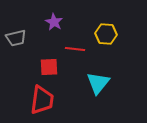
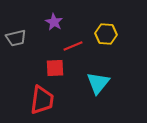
red line: moved 2 px left, 3 px up; rotated 30 degrees counterclockwise
red square: moved 6 px right, 1 px down
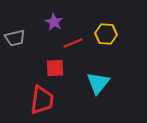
gray trapezoid: moved 1 px left
red line: moved 3 px up
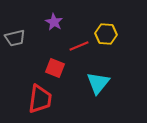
red line: moved 6 px right, 3 px down
red square: rotated 24 degrees clockwise
red trapezoid: moved 2 px left, 1 px up
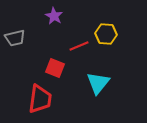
purple star: moved 6 px up
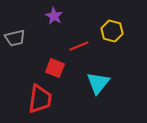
yellow hexagon: moved 6 px right, 3 px up; rotated 10 degrees clockwise
